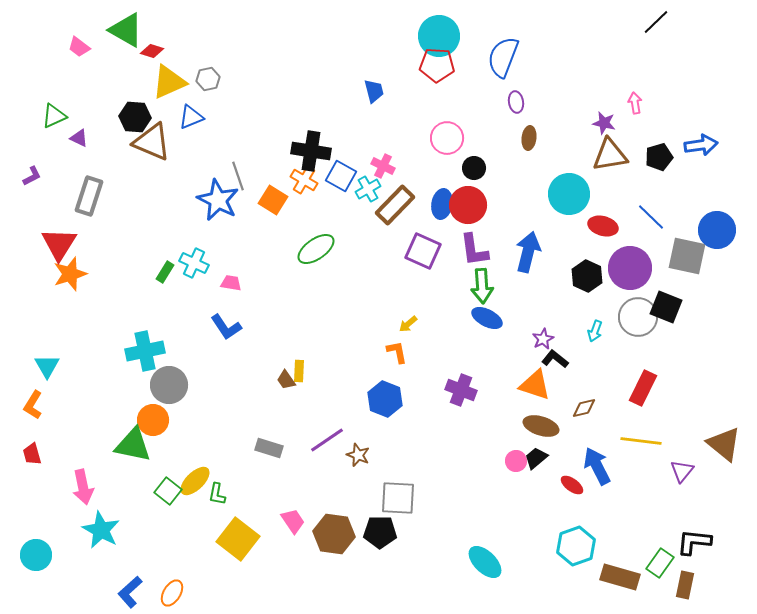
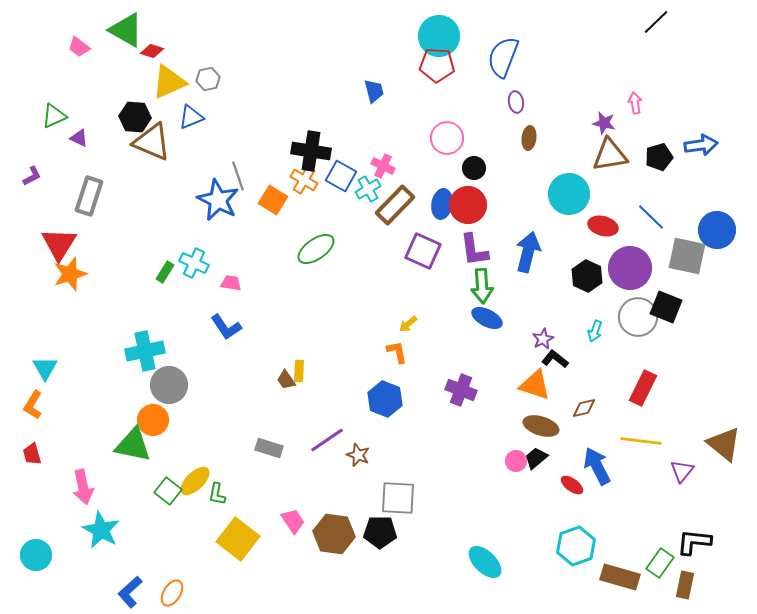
cyan triangle at (47, 366): moved 2 px left, 2 px down
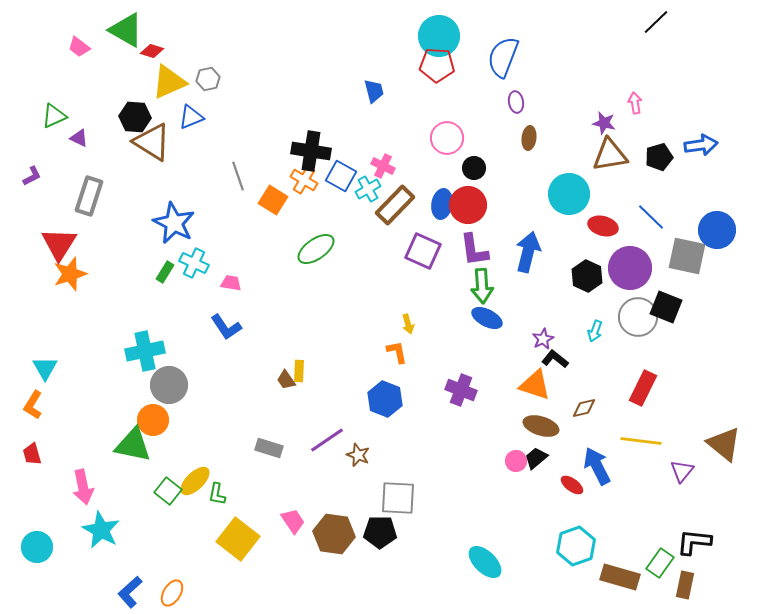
brown triangle at (152, 142): rotated 9 degrees clockwise
blue star at (218, 200): moved 44 px left, 23 px down
yellow arrow at (408, 324): rotated 66 degrees counterclockwise
cyan circle at (36, 555): moved 1 px right, 8 px up
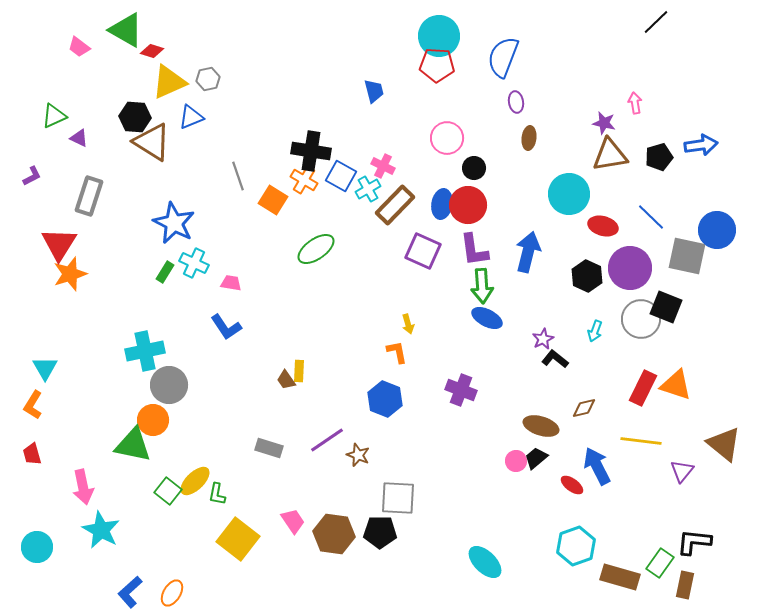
gray circle at (638, 317): moved 3 px right, 2 px down
orange triangle at (535, 385): moved 141 px right
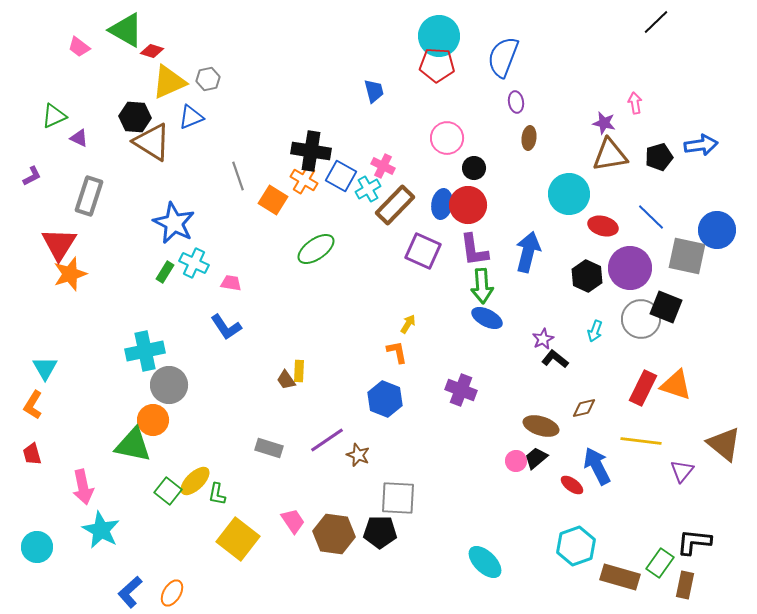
yellow arrow at (408, 324): rotated 132 degrees counterclockwise
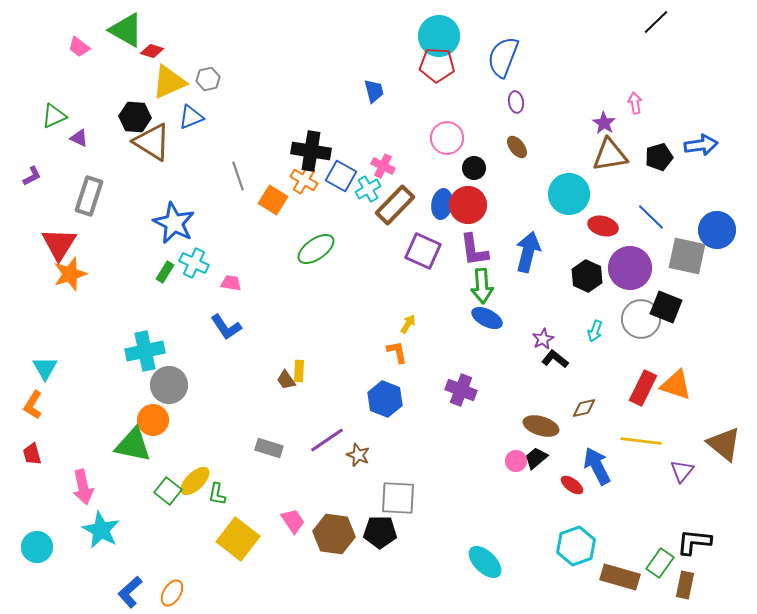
purple star at (604, 123): rotated 20 degrees clockwise
brown ellipse at (529, 138): moved 12 px left, 9 px down; rotated 45 degrees counterclockwise
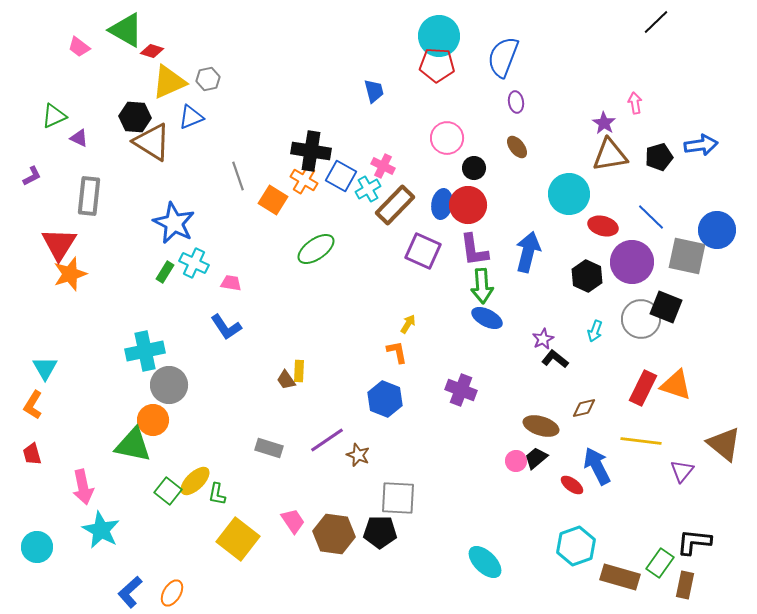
gray rectangle at (89, 196): rotated 12 degrees counterclockwise
purple circle at (630, 268): moved 2 px right, 6 px up
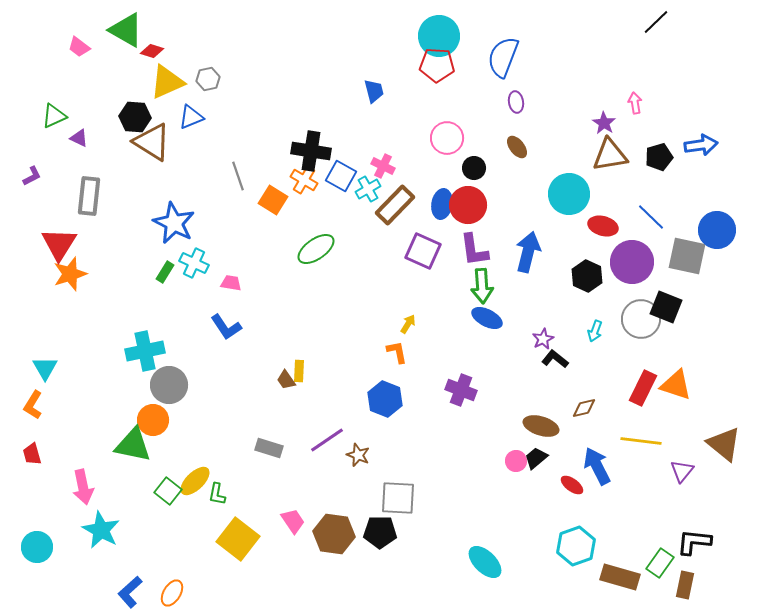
yellow triangle at (169, 82): moved 2 px left
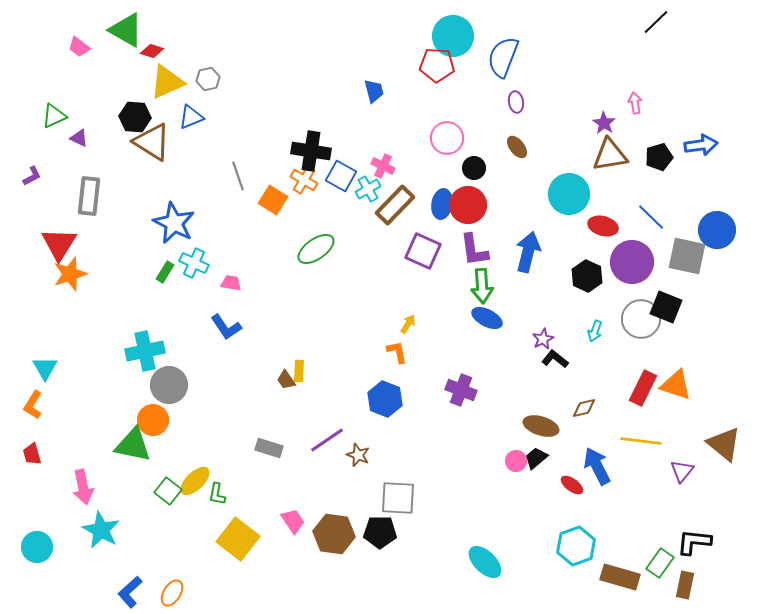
cyan circle at (439, 36): moved 14 px right
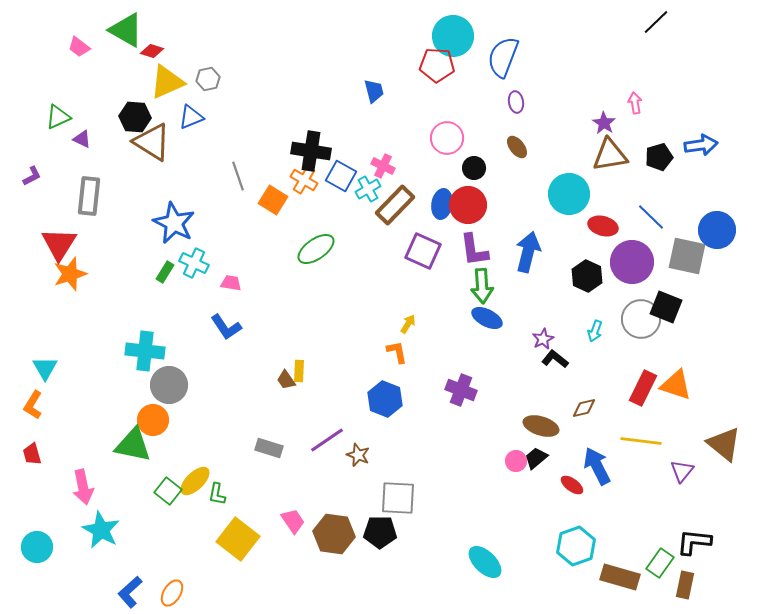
green triangle at (54, 116): moved 4 px right, 1 px down
purple triangle at (79, 138): moved 3 px right, 1 px down
cyan cross at (145, 351): rotated 18 degrees clockwise
